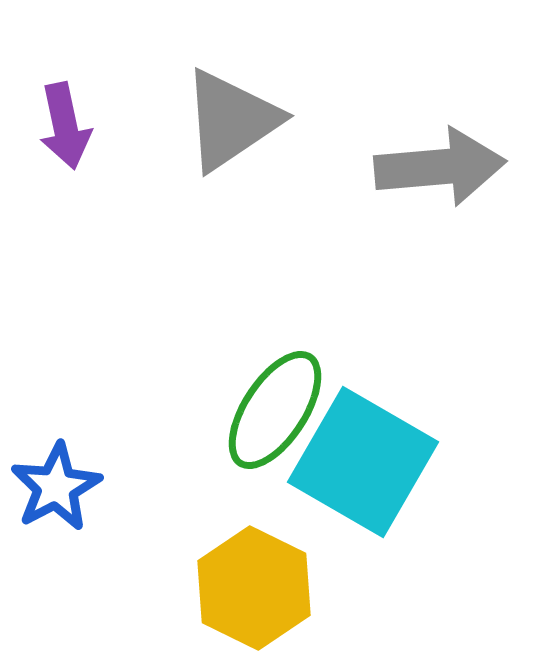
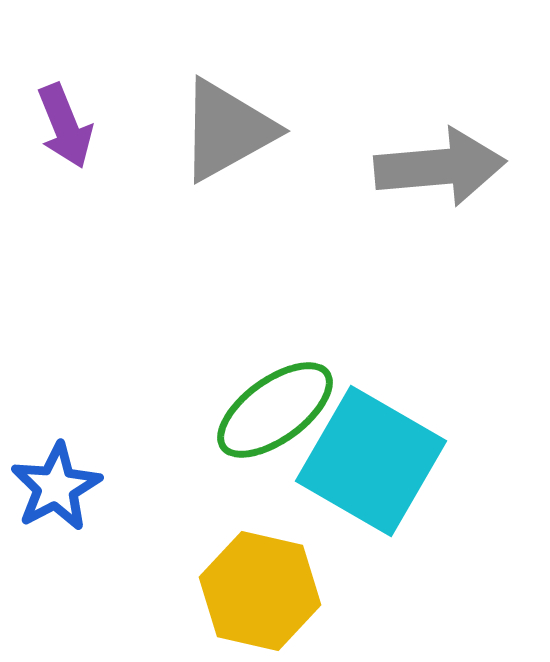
gray triangle: moved 4 px left, 10 px down; rotated 5 degrees clockwise
purple arrow: rotated 10 degrees counterclockwise
green ellipse: rotated 21 degrees clockwise
cyan square: moved 8 px right, 1 px up
yellow hexagon: moved 6 px right, 3 px down; rotated 13 degrees counterclockwise
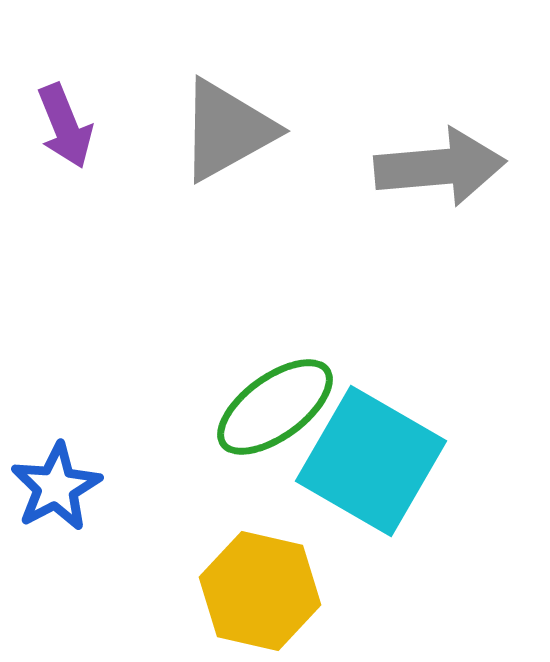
green ellipse: moved 3 px up
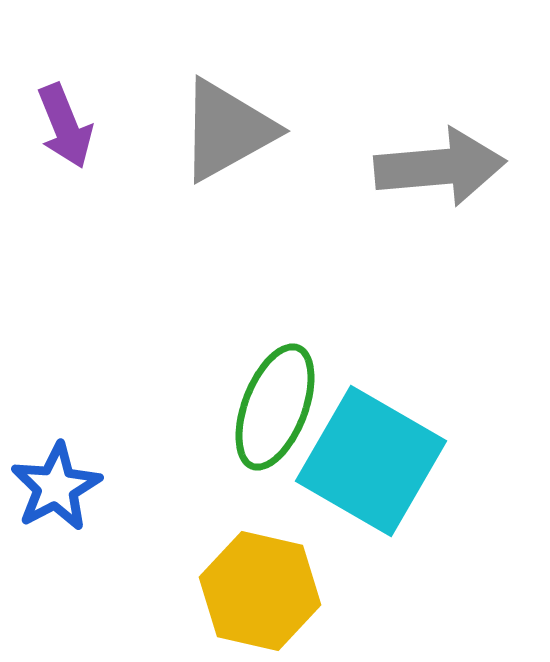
green ellipse: rotated 33 degrees counterclockwise
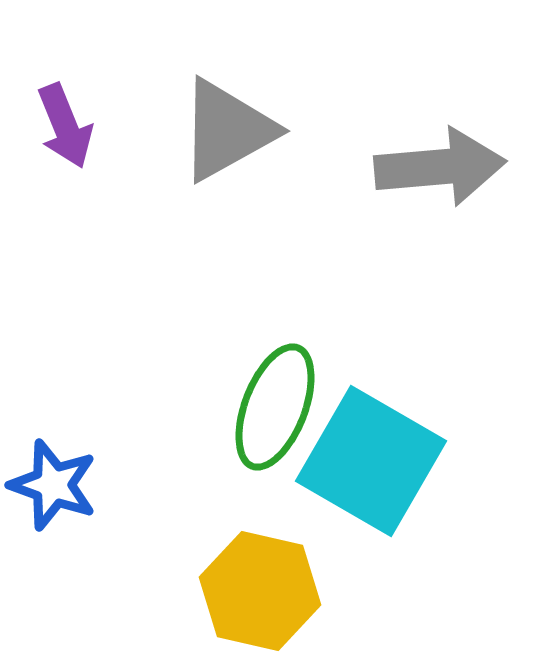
blue star: moved 3 px left, 2 px up; rotated 24 degrees counterclockwise
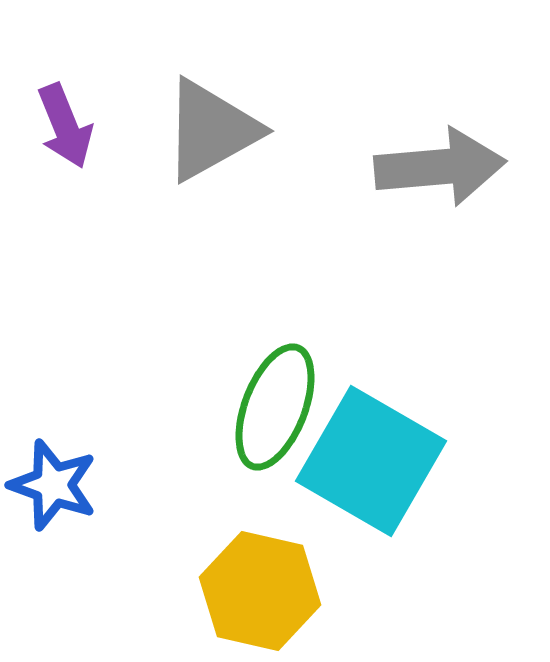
gray triangle: moved 16 px left
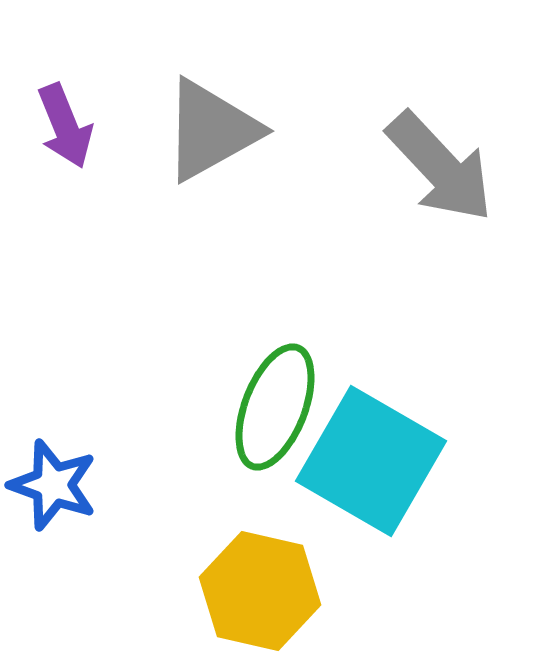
gray arrow: rotated 52 degrees clockwise
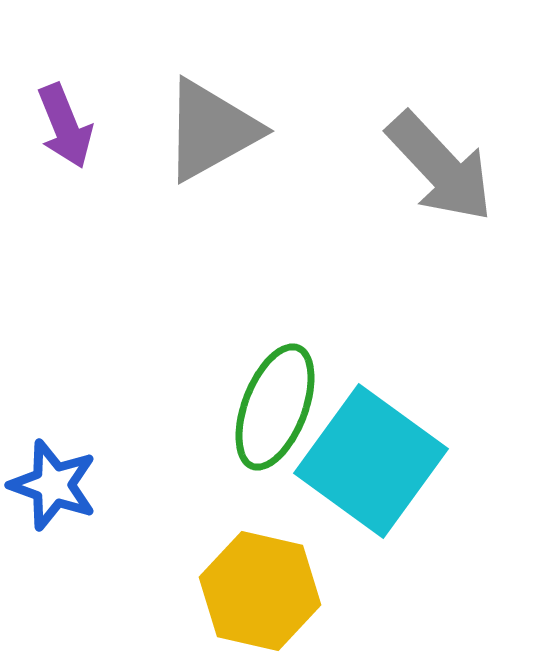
cyan square: rotated 6 degrees clockwise
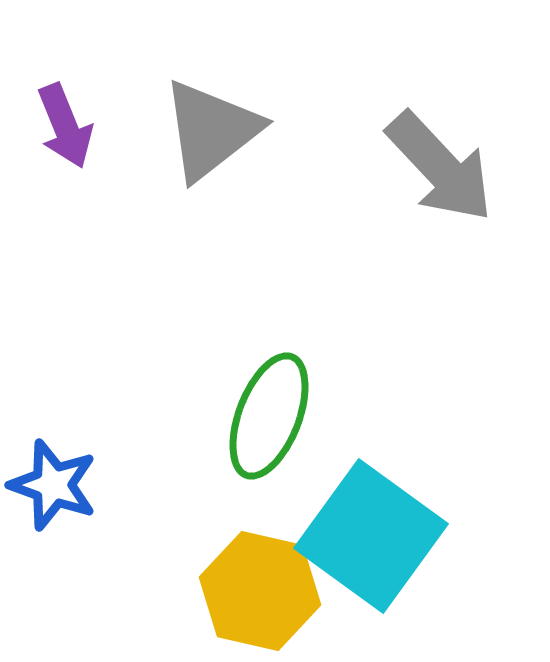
gray triangle: rotated 9 degrees counterclockwise
green ellipse: moved 6 px left, 9 px down
cyan square: moved 75 px down
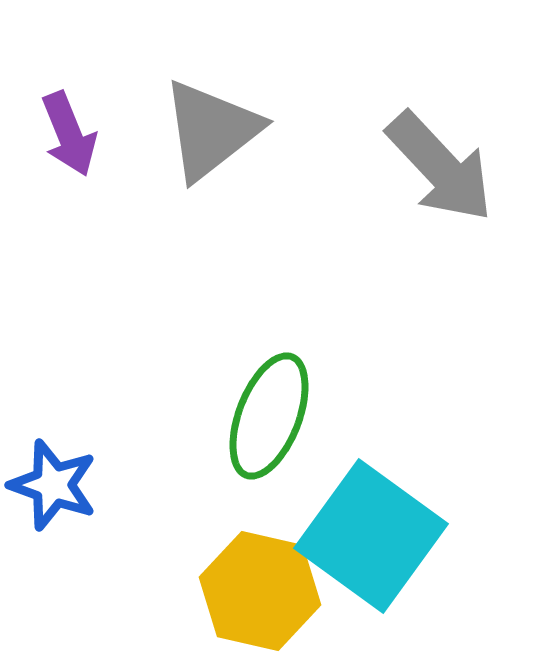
purple arrow: moved 4 px right, 8 px down
